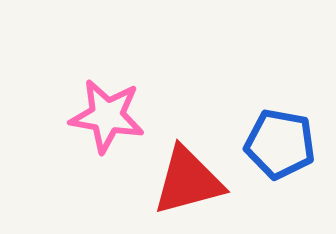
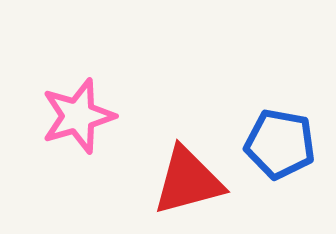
pink star: moved 29 px left; rotated 26 degrees counterclockwise
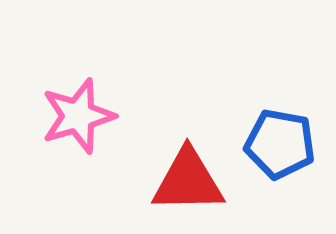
red triangle: rotated 14 degrees clockwise
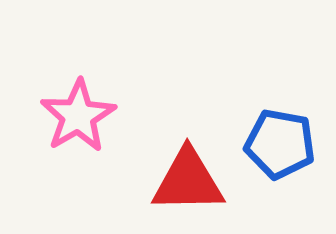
pink star: rotated 14 degrees counterclockwise
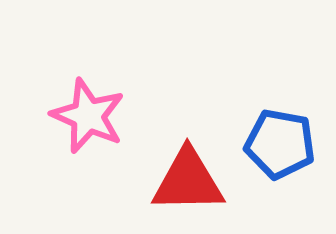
pink star: moved 10 px right; rotated 18 degrees counterclockwise
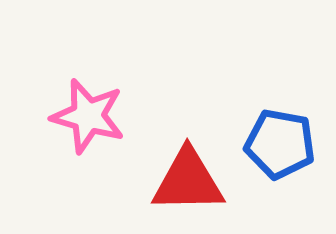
pink star: rotated 8 degrees counterclockwise
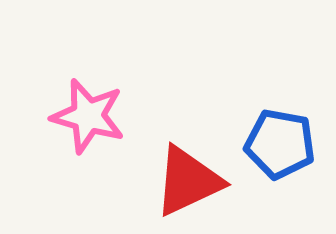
red triangle: rotated 24 degrees counterclockwise
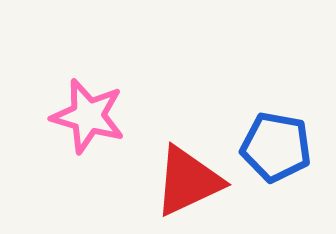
blue pentagon: moved 4 px left, 3 px down
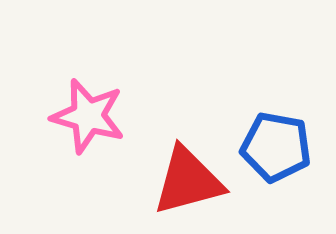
red triangle: rotated 10 degrees clockwise
